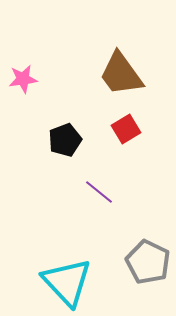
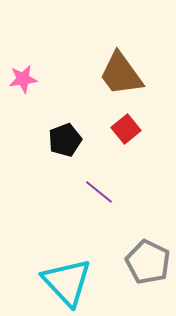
red square: rotated 8 degrees counterclockwise
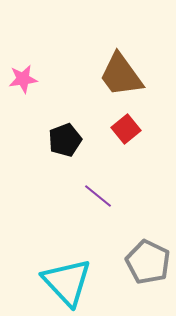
brown trapezoid: moved 1 px down
purple line: moved 1 px left, 4 px down
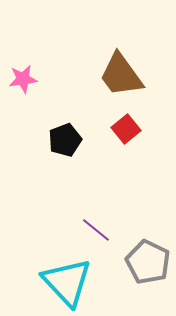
purple line: moved 2 px left, 34 px down
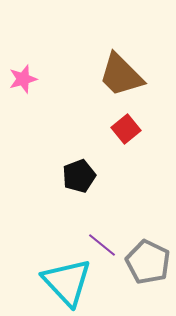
brown trapezoid: rotated 9 degrees counterclockwise
pink star: rotated 8 degrees counterclockwise
black pentagon: moved 14 px right, 36 px down
purple line: moved 6 px right, 15 px down
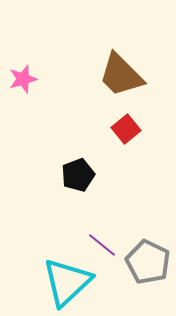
black pentagon: moved 1 px left, 1 px up
cyan triangle: rotated 30 degrees clockwise
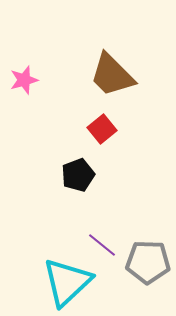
brown trapezoid: moved 9 px left
pink star: moved 1 px right, 1 px down
red square: moved 24 px left
gray pentagon: rotated 24 degrees counterclockwise
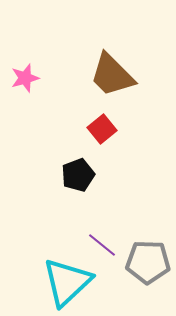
pink star: moved 1 px right, 2 px up
